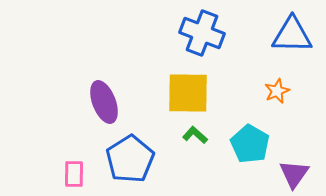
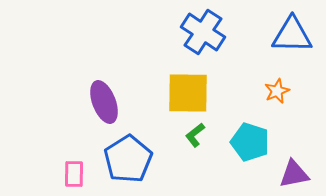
blue cross: moved 1 px right, 1 px up; rotated 12 degrees clockwise
green L-shape: rotated 80 degrees counterclockwise
cyan pentagon: moved 2 px up; rotated 12 degrees counterclockwise
blue pentagon: moved 2 px left
purple triangle: rotated 44 degrees clockwise
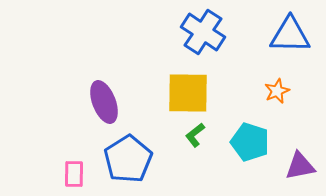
blue triangle: moved 2 px left
purple triangle: moved 6 px right, 8 px up
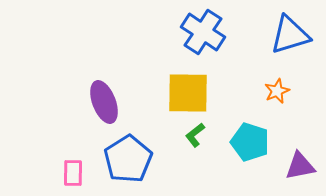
blue triangle: rotated 18 degrees counterclockwise
pink rectangle: moved 1 px left, 1 px up
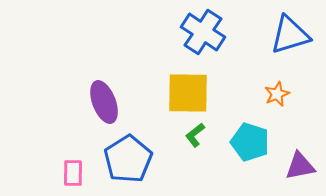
orange star: moved 3 px down
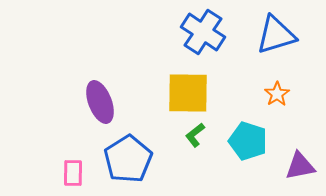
blue triangle: moved 14 px left
orange star: rotated 10 degrees counterclockwise
purple ellipse: moved 4 px left
cyan pentagon: moved 2 px left, 1 px up
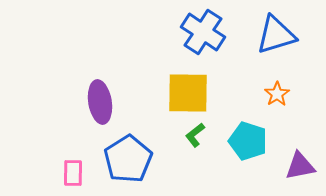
purple ellipse: rotated 12 degrees clockwise
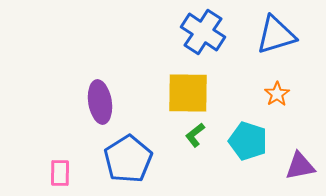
pink rectangle: moved 13 px left
